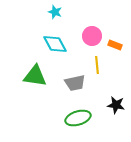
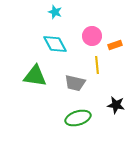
orange rectangle: rotated 40 degrees counterclockwise
gray trapezoid: rotated 25 degrees clockwise
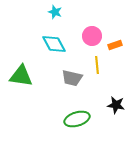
cyan diamond: moved 1 px left
green triangle: moved 14 px left
gray trapezoid: moved 3 px left, 5 px up
green ellipse: moved 1 px left, 1 px down
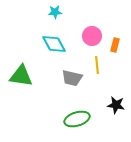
cyan star: rotated 24 degrees counterclockwise
orange rectangle: rotated 56 degrees counterclockwise
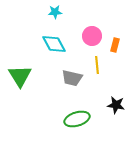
green triangle: moved 1 px left; rotated 50 degrees clockwise
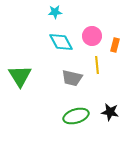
cyan diamond: moved 7 px right, 2 px up
black star: moved 6 px left, 7 px down
green ellipse: moved 1 px left, 3 px up
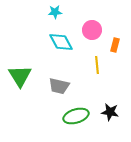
pink circle: moved 6 px up
gray trapezoid: moved 13 px left, 8 px down
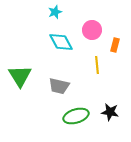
cyan star: rotated 16 degrees counterclockwise
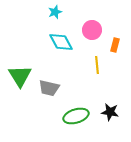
gray trapezoid: moved 10 px left, 2 px down
